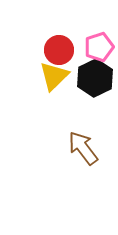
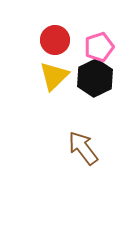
red circle: moved 4 px left, 10 px up
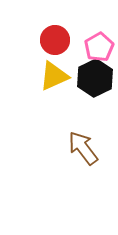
pink pentagon: rotated 12 degrees counterclockwise
yellow triangle: rotated 20 degrees clockwise
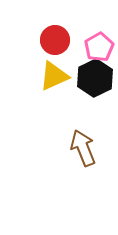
brown arrow: rotated 15 degrees clockwise
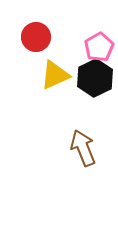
red circle: moved 19 px left, 3 px up
yellow triangle: moved 1 px right, 1 px up
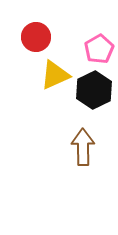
pink pentagon: moved 2 px down
black hexagon: moved 1 px left, 12 px down
brown arrow: moved 1 px up; rotated 21 degrees clockwise
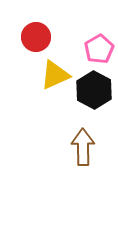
black hexagon: rotated 6 degrees counterclockwise
